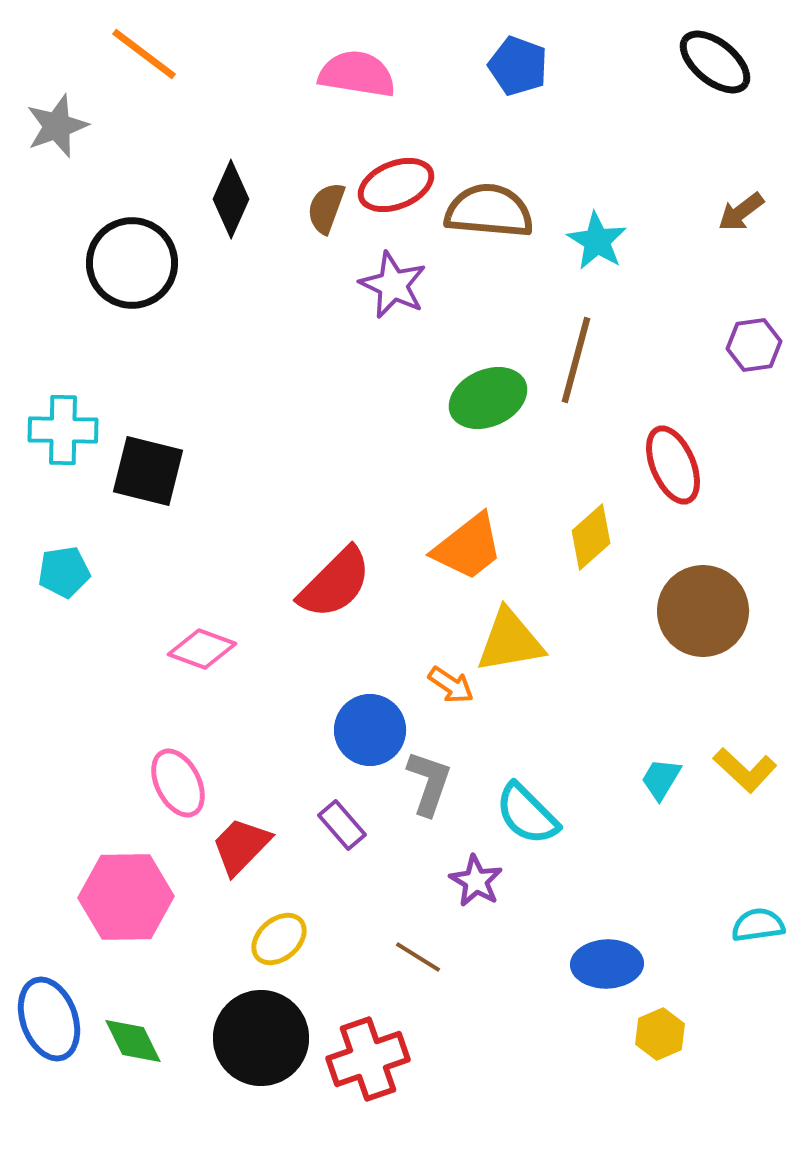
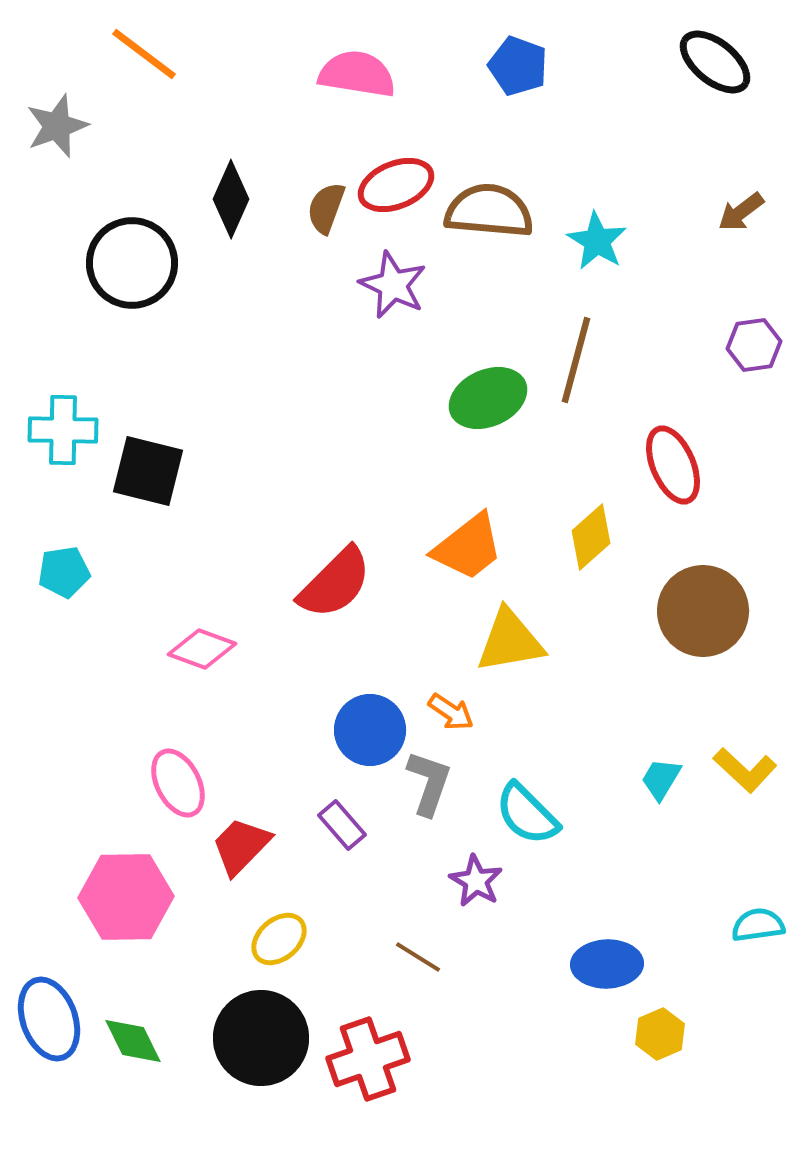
orange arrow at (451, 685): moved 27 px down
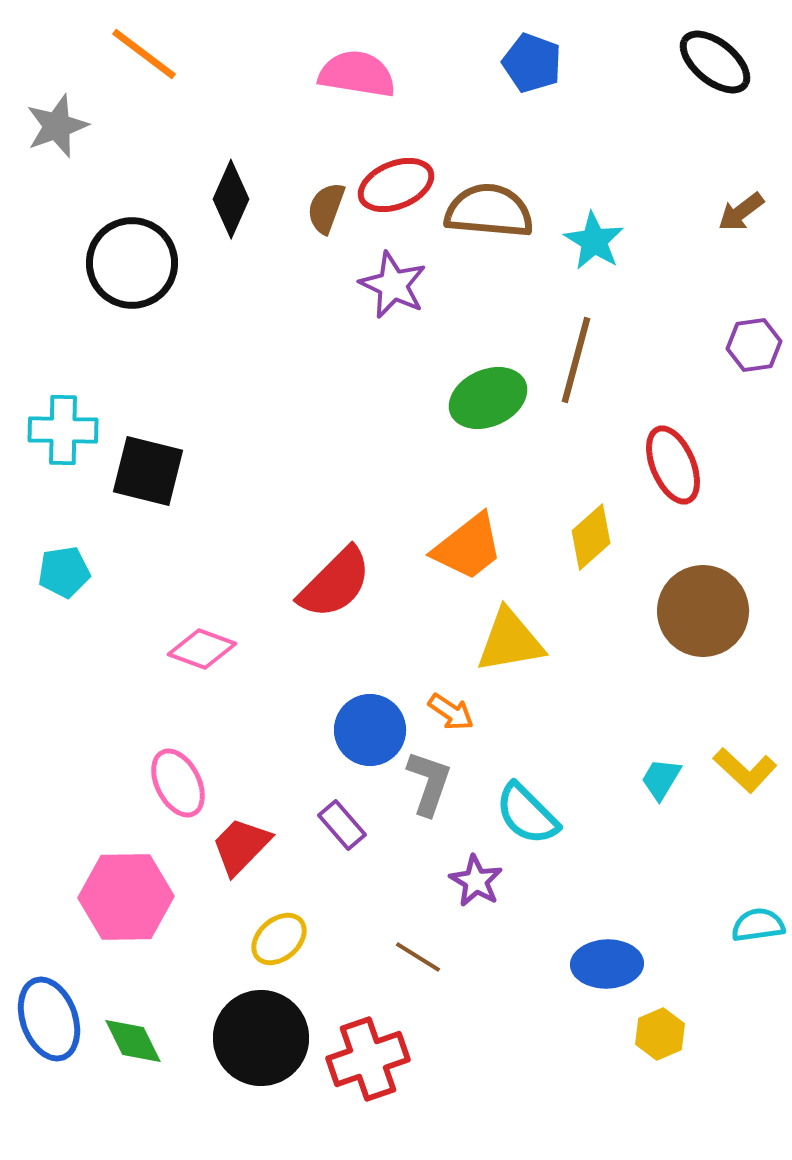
blue pentagon at (518, 66): moved 14 px right, 3 px up
cyan star at (597, 241): moved 3 px left
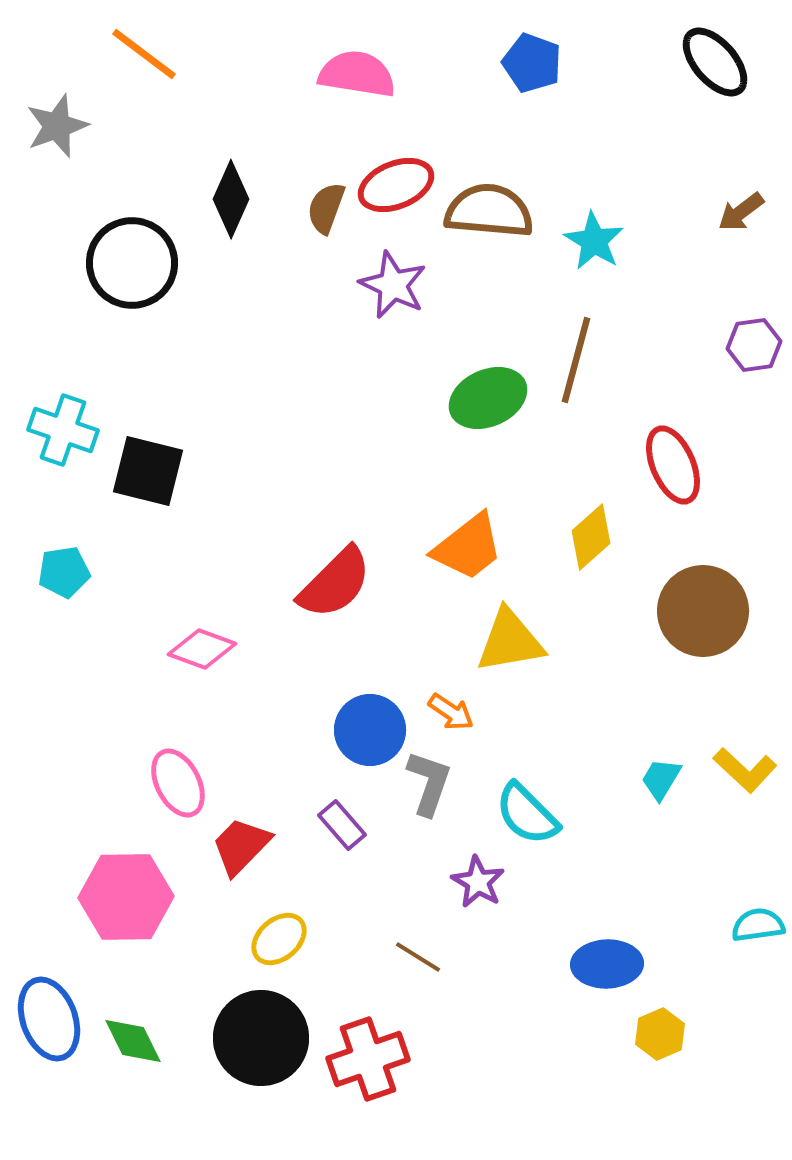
black ellipse at (715, 62): rotated 10 degrees clockwise
cyan cross at (63, 430): rotated 18 degrees clockwise
purple star at (476, 881): moved 2 px right, 1 px down
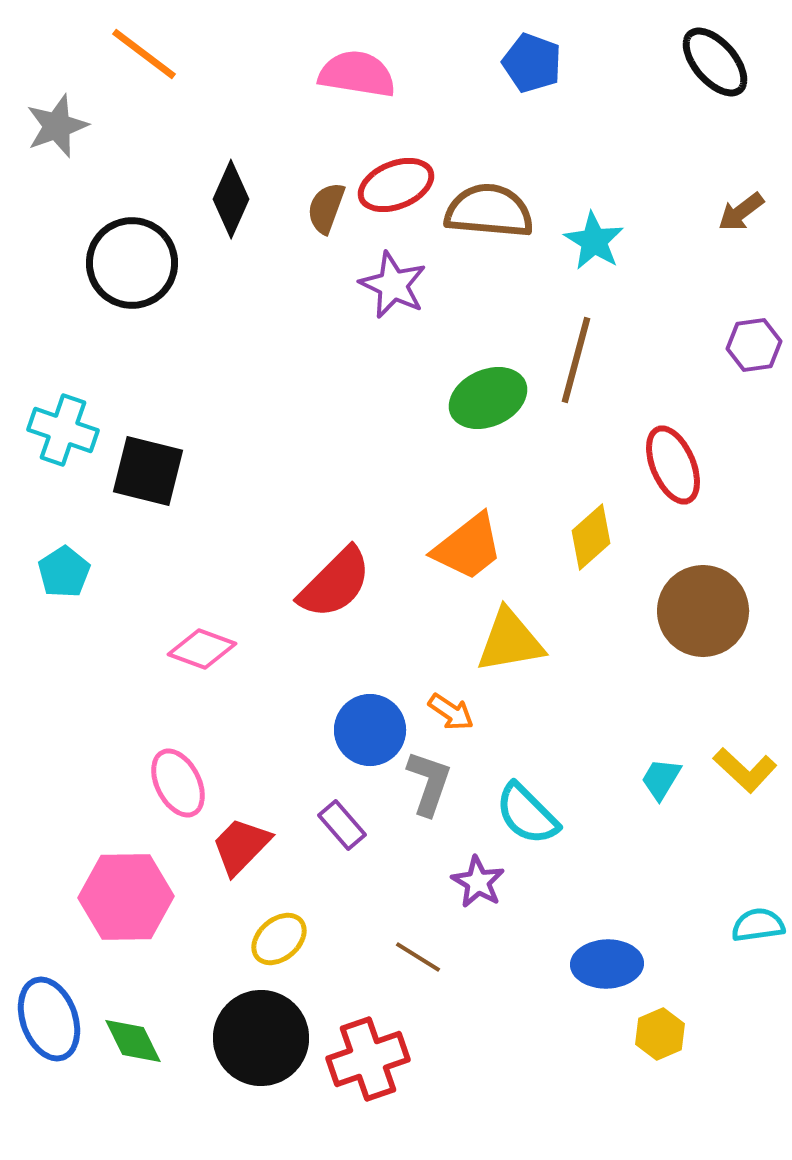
cyan pentagon at (64, 572): rotated 24 degrees counterclockwise
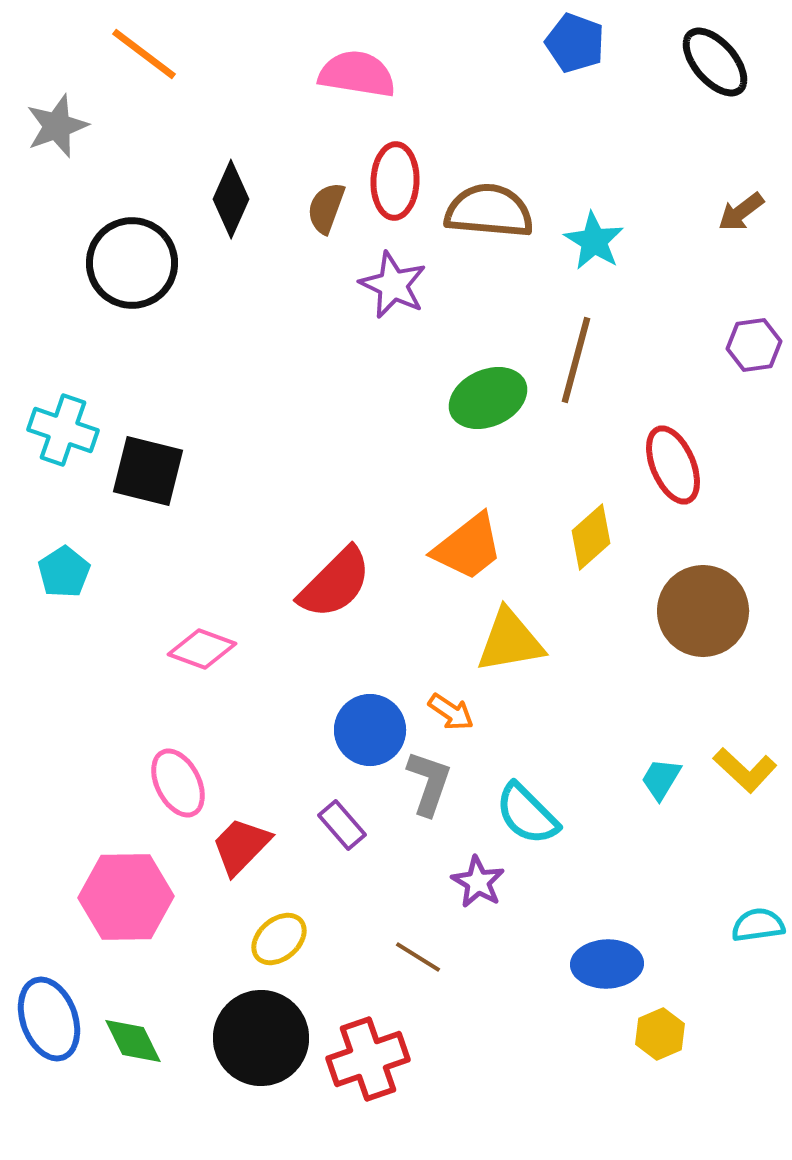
blue pentagon at (532, 63): moved 43 px right, 20 px up
red ellipse at (396, 185): moved 1 px left, 4 px up; rotated 66 degrees counterclockwise
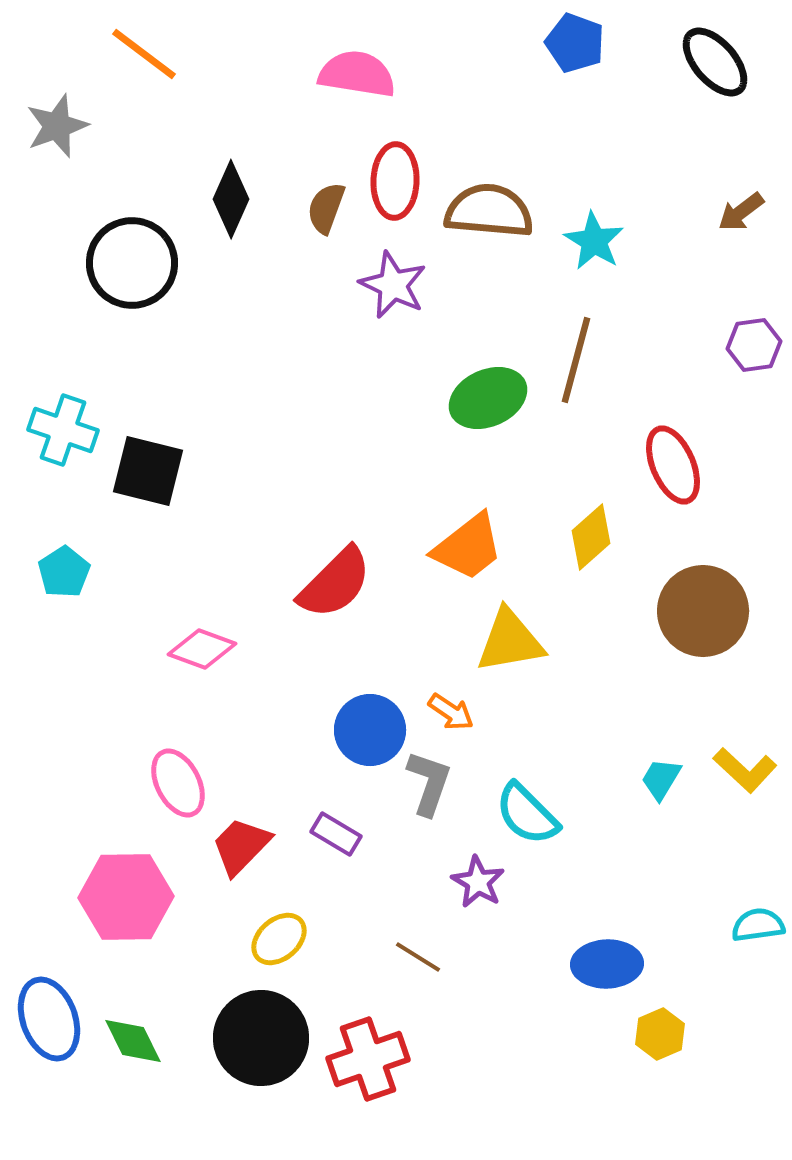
purple rectangle at (342, 825): moved 6 px left, 9 px down; rotated 18 degrees counterclockwise
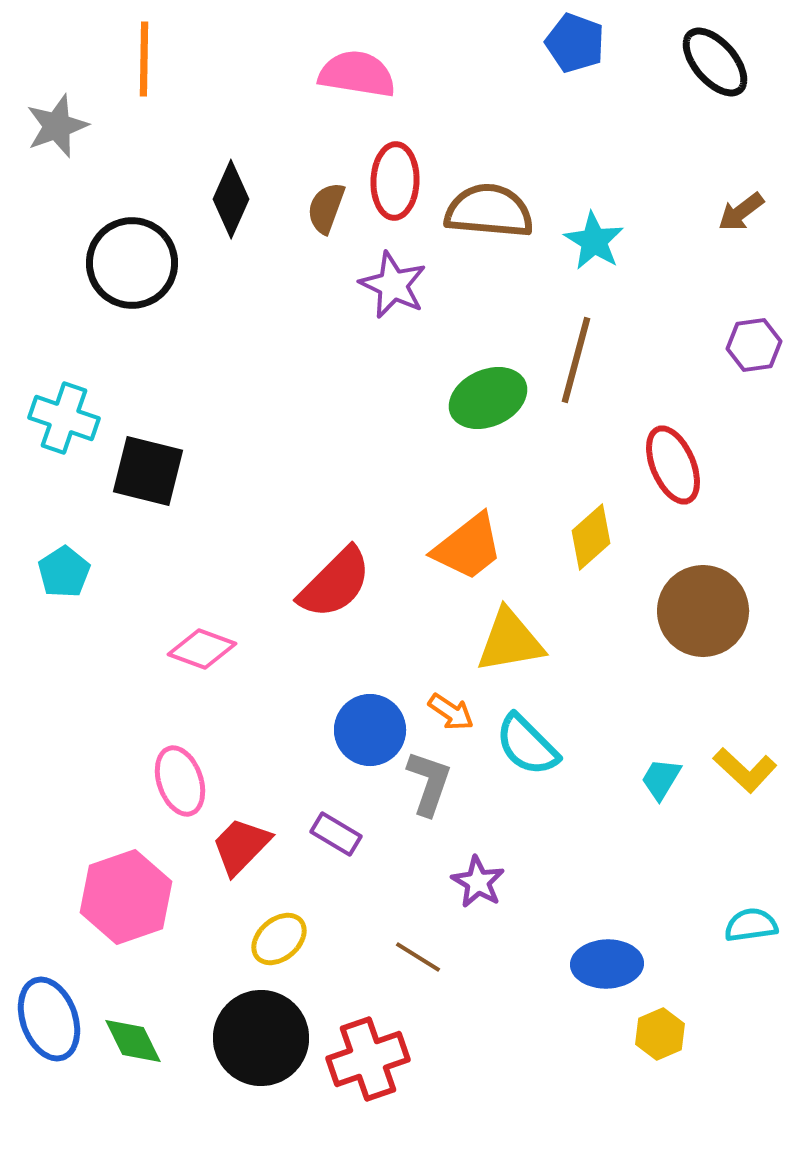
orange line at (144, 54): moved 5 px down; rotated 54 degrees clockwise
cyan cross at (63, 430): moved 1 px right, 12 px up
pink ellipse at (178, 783): moved 2 px right, 2 px up; rotated 8 degrees clockwise
cyan semicircle at (527, 814): moved 69 px up
pink hexagon at (126, 897): rotated 18 degrees counterclockwise
cyan semicircle at (758, 925): moved 7 px left
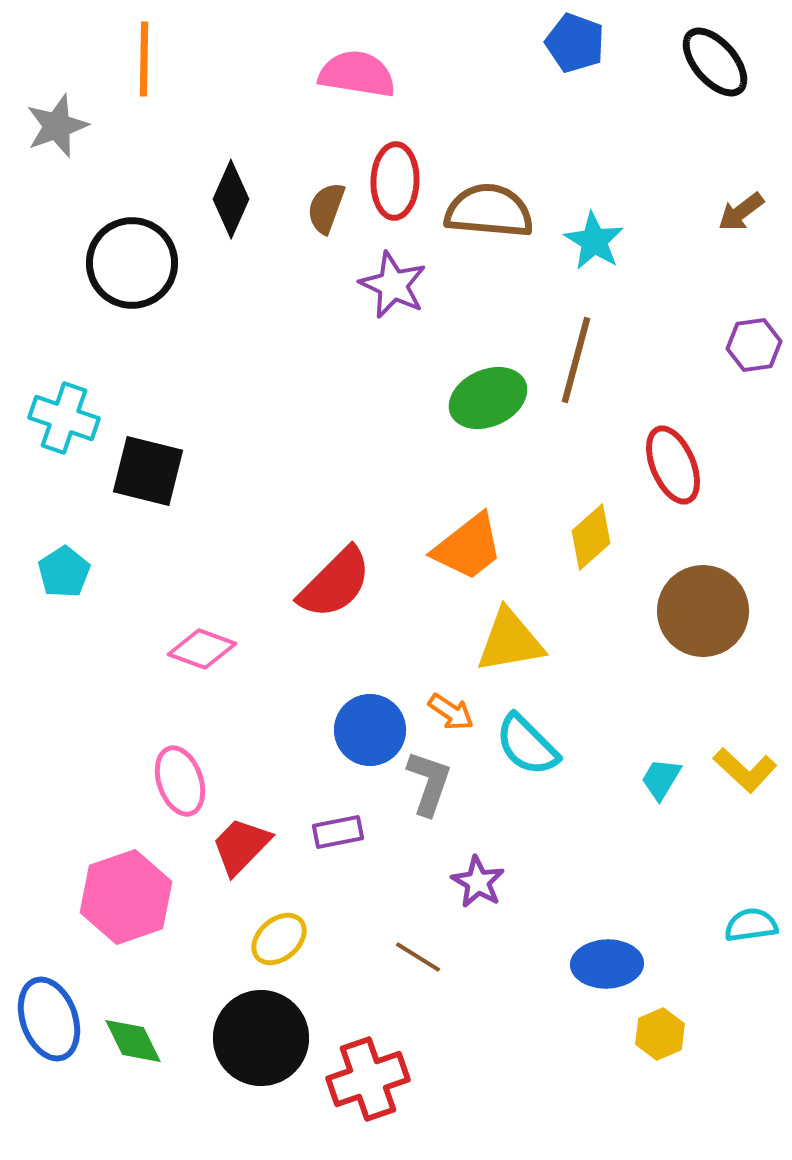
purple rectangle at (336, 834): moved 2 px right, 2 px up; rotated 42 degrees counterclockwise
red cross at (368, 1059): moved 20 px down
